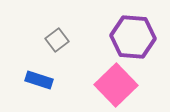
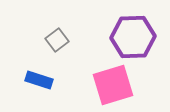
purple hexagon: rotated 6 degrees counterclockwise
pink square: moved 3 px left; rotated 27 degrees clockwise
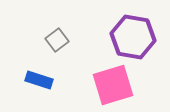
purple hexagon: rotated 12 degrees clockwise
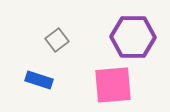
purple hexagon: rotated 9 degrees counterclockwise
pink square: rotated 12 degrees clockwise
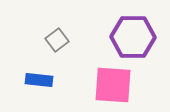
blue rectangle: rotated 12 degrees counterclockwise
pink square: rotated 9 degrees clockwise
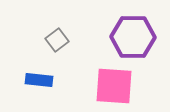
pink square: moved 1 px right, 1 px down
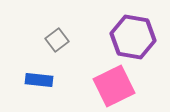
purple hexagon: rotated 9 degrees clockwise
pink square: rotated 30 degrees counterclockwise
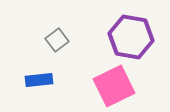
purple hexagon: moved 2 px left
blue rectangle: rotated 12 degrees counterclockwise
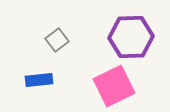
purple hexagon: rotated 12 degrees counterclockwise
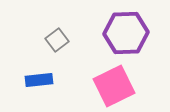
purple hexagon: moved 5 px left, 4 px up
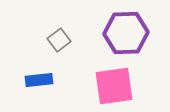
gray square: moved 2 px right
pink square: rotated 18 degrees clockwise
